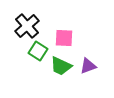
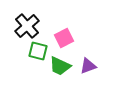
pink square: rotated 30 degrees counterclockwise
green square: rotated 18 degrees counterclockwise
green trapezoid: moved 1 px left
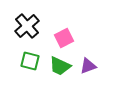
green square: moved 8 px left, 10 px down
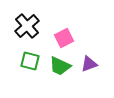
purple triangle: moved 1 px right, 2 px up
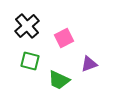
green trapezoid: moved 1 px left, 14 px down
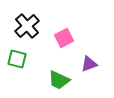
green square: moved 13 px left, 2 px up
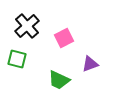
purple triangle: moved 1 px right
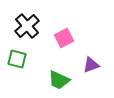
purple triangle: moved 1 px right, 1 px down
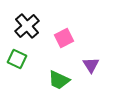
green square: rotated 12 degrees clockwise
purple triangle: rotated 42 degrees counterclockwise
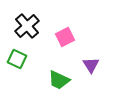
pink square: moved 1 px right, 1 px up
